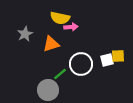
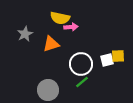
green line: moved 22 px right, 8 px down
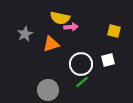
yellow square: moved 4 px left, 25 px up; rotated 16 degrees clockwise
white square: moved 1 px right
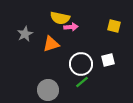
yellow square: moved 5 px up
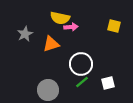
white square: moved 23 px down
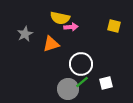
white square: moved 2 px left
gray circle: moved 20 px right, 1 px up
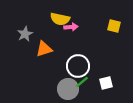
yellow semicircle: moved 1 px down
orange triangle: moved 7 px left, 5 px down
white circle: moved 3 px left, 2 px down
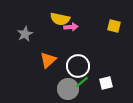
orange triangle: moved 4 px right, 11 px down; rotated 24 degrees counterclockwise
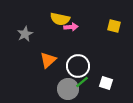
white square: rotated 32 degrees clockwise
